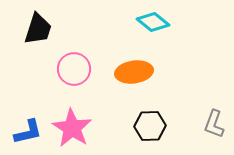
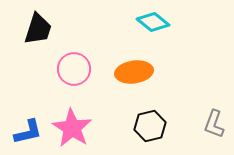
black hexagon: rotated 12 degrees counterclockwise
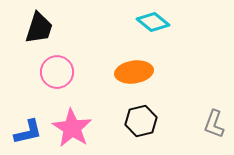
black trapezoid: moved 1 px right, 1 px up
pink circle: moved 17 px left, 3 px down
black hexagon: moved 9 px left, 5 px up
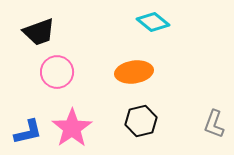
black trapezoid: moved 4 px down; rotated 52 degrees clockwise
pink star: rotated 6 degrees clockwise
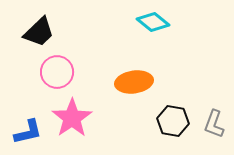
black trapezoid: rotated 24 degrees counterclockwise
orange ellipse: moved 10 px down
black hexagon: moved 32 px right; rotated 24 degrees clockwise
pink star: moved 10 px up
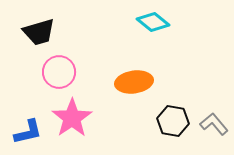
black trapezoid: rotated 28 degrees clockwise
pink circle: moved 2 px right
gray L-shape: rotated 120 degrees clockwise
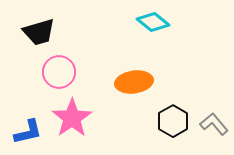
black hexagon: rotated 20 degrees clockwise
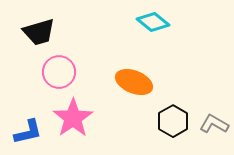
orange ellipse: rotated 30 degrees clockwise
pink star: moved 1 px right
gray L-shape: rotated 20 degrees counterclockwise
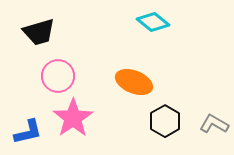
pink circle: moved 1 px left, 4 px down
black hexagon: moved 8 px left
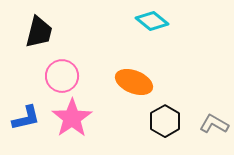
cyan diamond: moved 1 px left, 1 px up
black trapezoid: rotated 60 degrees counterclockwise
pink circle: moved 4 px right
pink star: moved 1 px left
blue L-shape: moved 2 px left, 14 px up
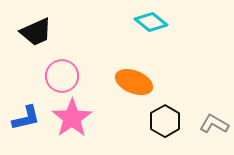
cyan diamond: moved 1 px left, 1 px down
black trapezoid: moved 3 px left; rotated 52 degrees clockwise
